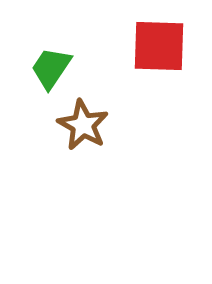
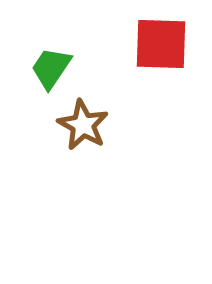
red square: moved 2 px right, 2 px up
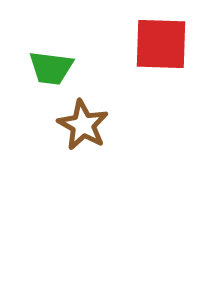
green trapezoid: rotated 117 degrees counterclockwise
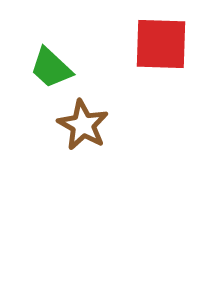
green trapezoid: rotated 36 degrees clockwise
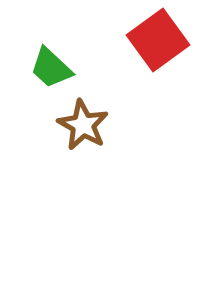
red square: moved 3 px left, 4 px up; rotated 38 degrees counterclockwise
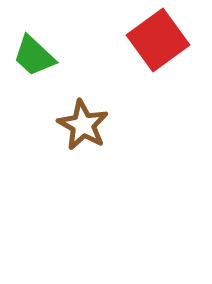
green trapezoid: moved 17 px left, 12 px up
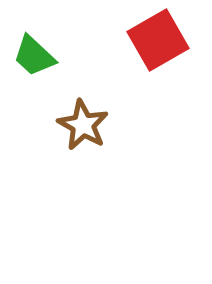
red square: rotated 6 degrees clockwise
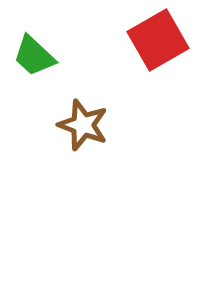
brown star: rotated 9 degrees counterclockwise
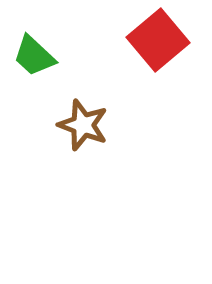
red square: rotated 10 degrees counterclockwise
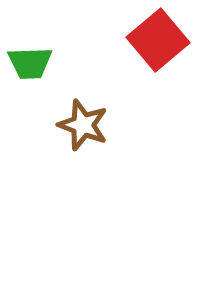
green trapezoid: moved 4 px left, 7 px down; rotated 45 degrees counterclockwise
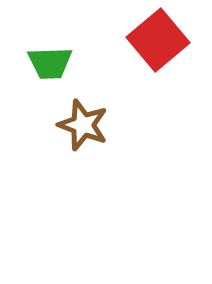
green trapezoid: moved 20 px right
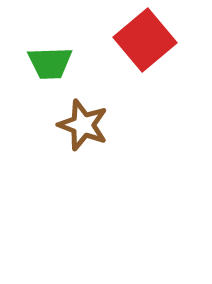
red square: moved 13 px left
